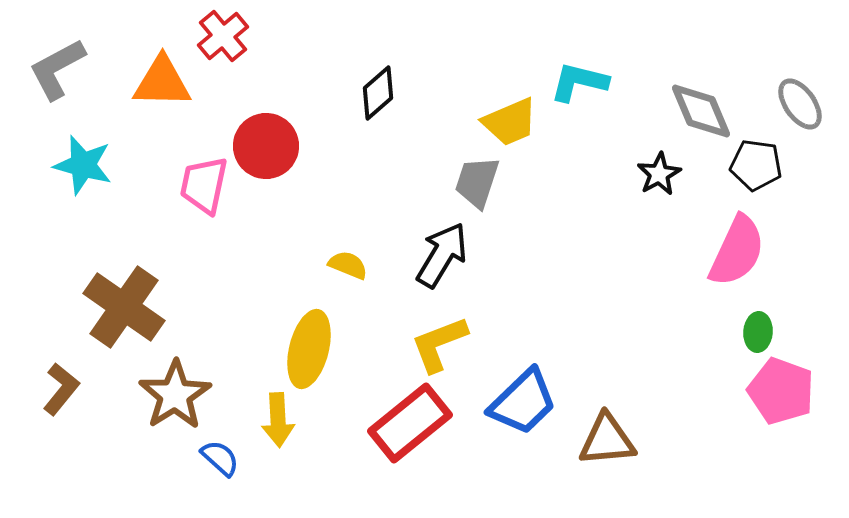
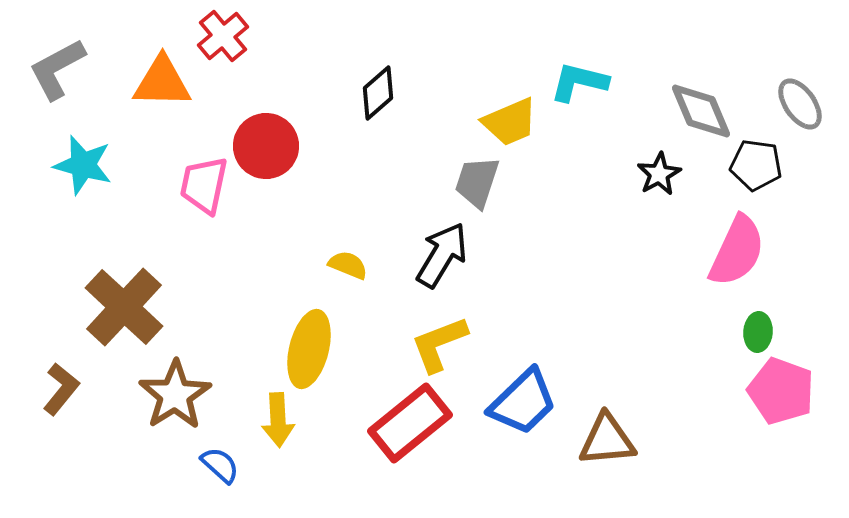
brown cross: rotated 8 degrees clockwise
blue semicircle: moved 7 px down
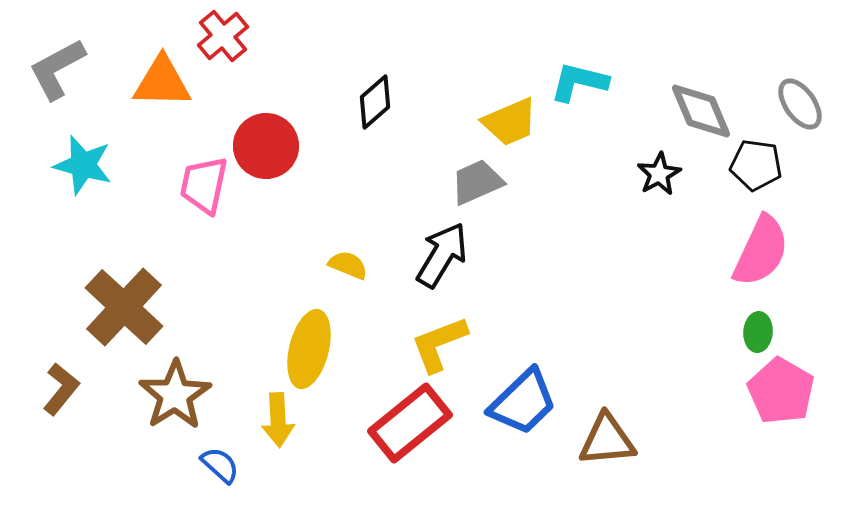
black diamond: moved 3 px left, 9 px down
gray trapezoid: rotated 48 degrees clockwise
pink semicircle: moved 24 px right
pink pentagon: rotated 10 degrees clockwise
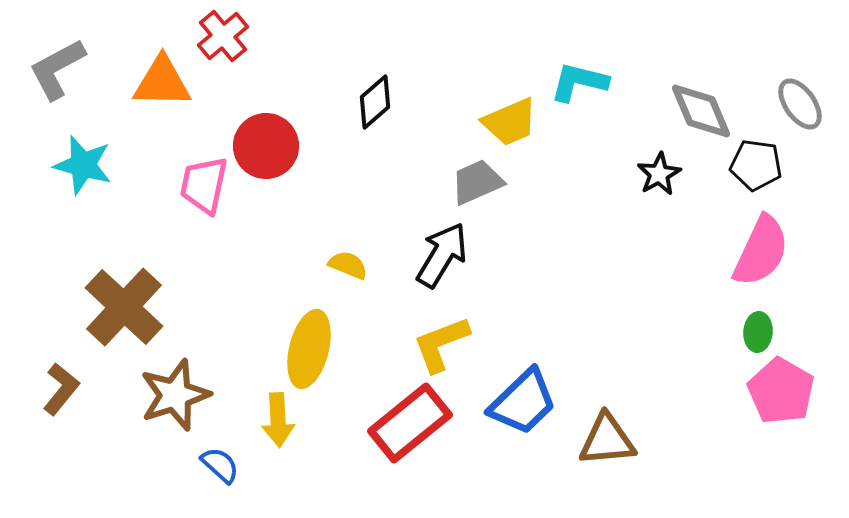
yellow L-shape: moved 2 px right
brown star: rotated 14 degrees clockwise
